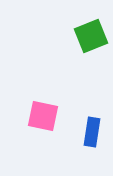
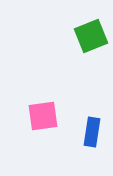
pink square: rotated 20 degrees counterclockwise
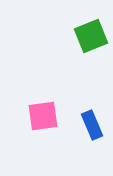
blue rectangle: moved 7 px up; rotated 32 degrees counterclockwise
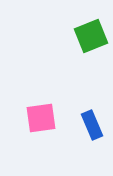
pink square: moved 2 px left, 2 px down
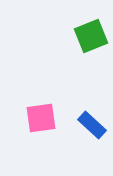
blue rectangle: rotated 24 degrees counterclockwise
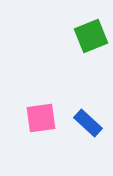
blue rectangle: moved 4 px left, 2 px up
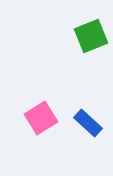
pink square: rotated 24 degrees counterclockwise
